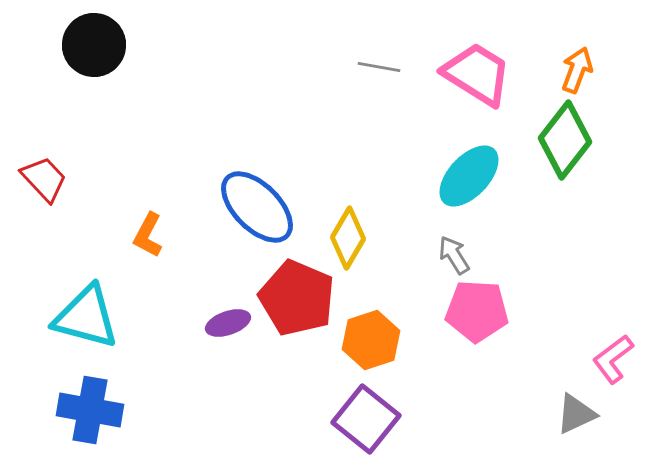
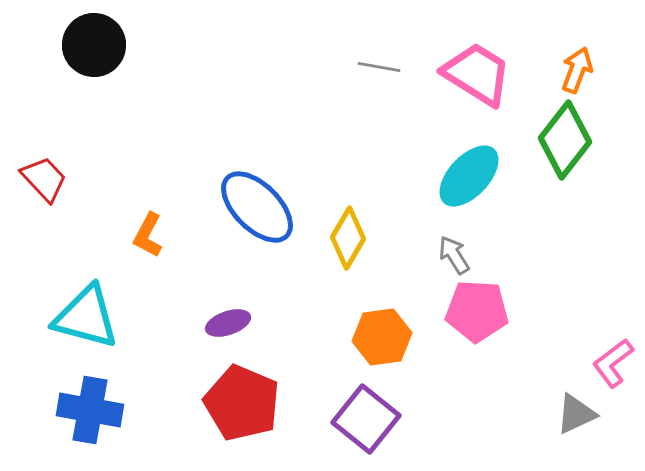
red pentagon: moved 55 px left, 105 px down
orange hexagon: moved 11 px right, 3 px up; rotated 10 degrees clockwise
pink L-shape: moved 4 px down
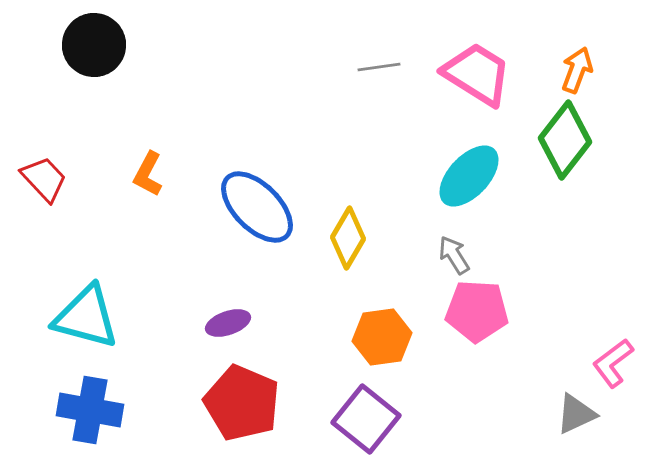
gray line: rotated 18 degrees counterclockwise
orange L-shape: moved 61 px up
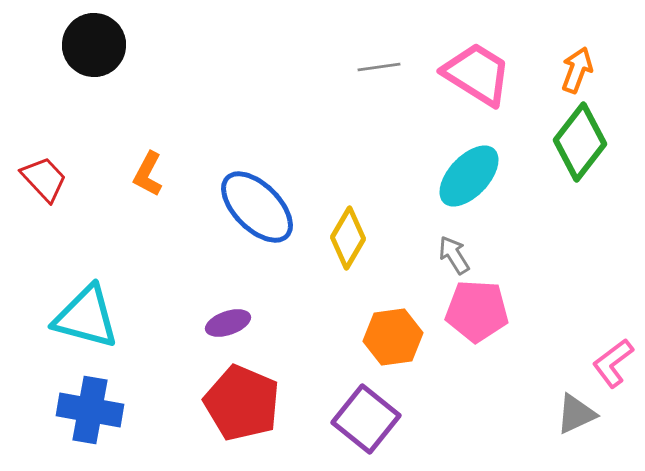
green diamond: moved 15 px right, 2 px down
orange hexagon: moved 11 px right
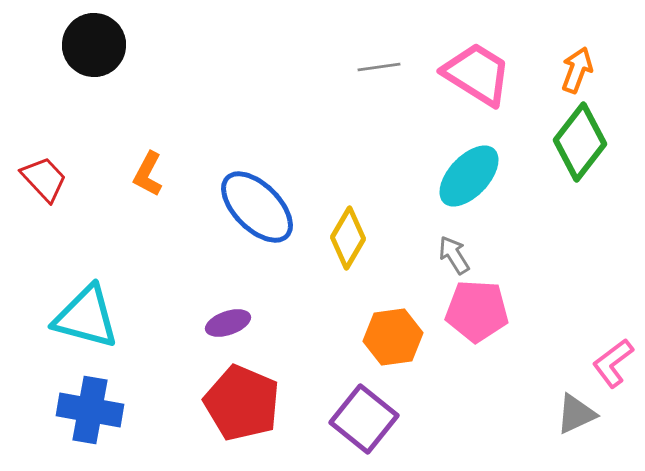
purple square: moved 2 px left
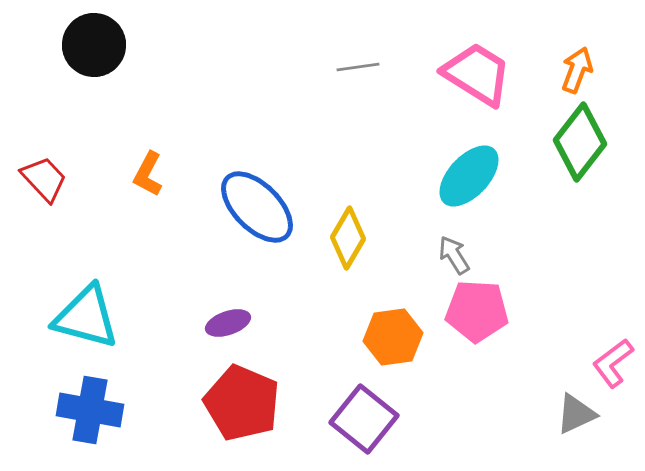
gray line: moved 21 px left
